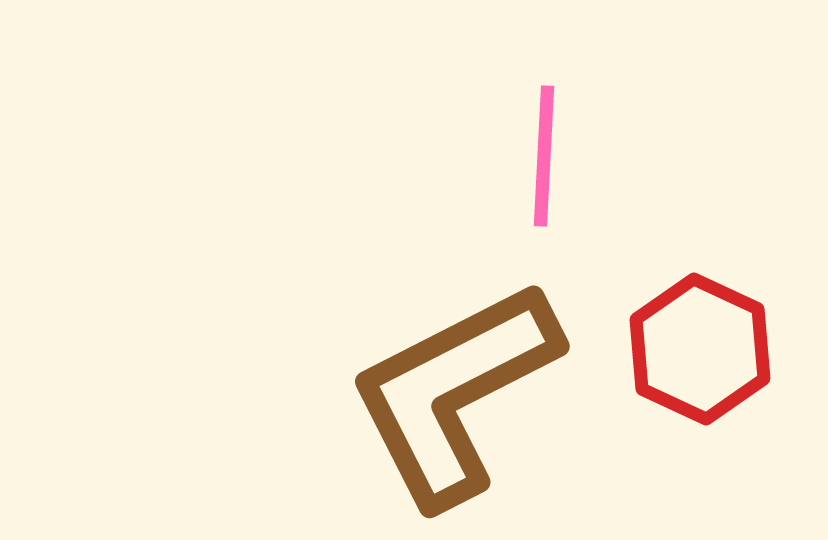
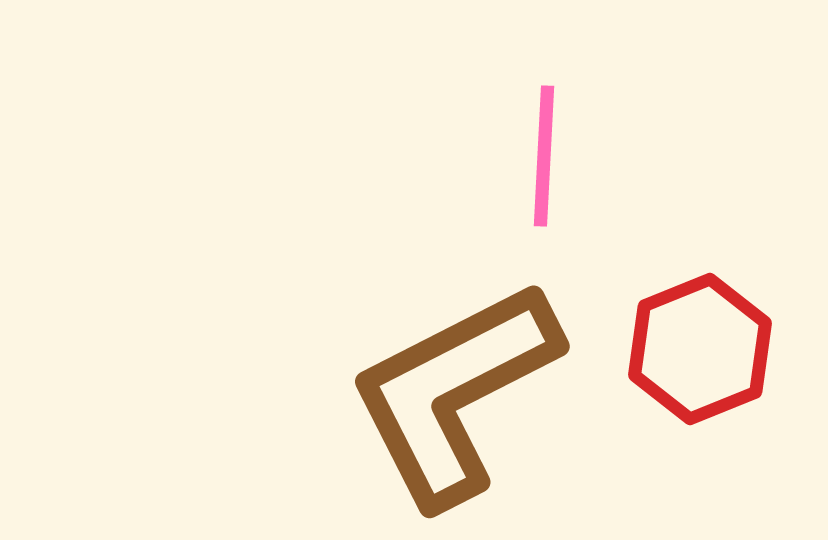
red hexagon: rotated 13 degrees clockwise
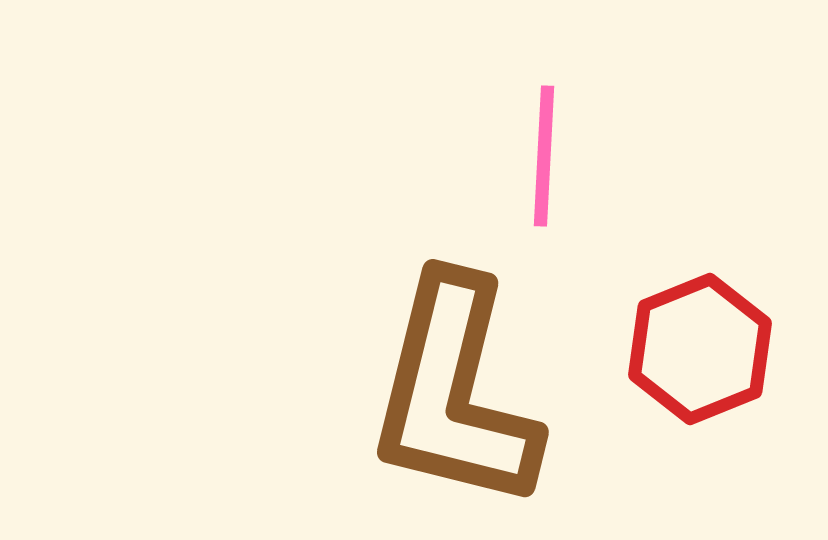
brown L-shape: rotated 49 degrees counterclockwise
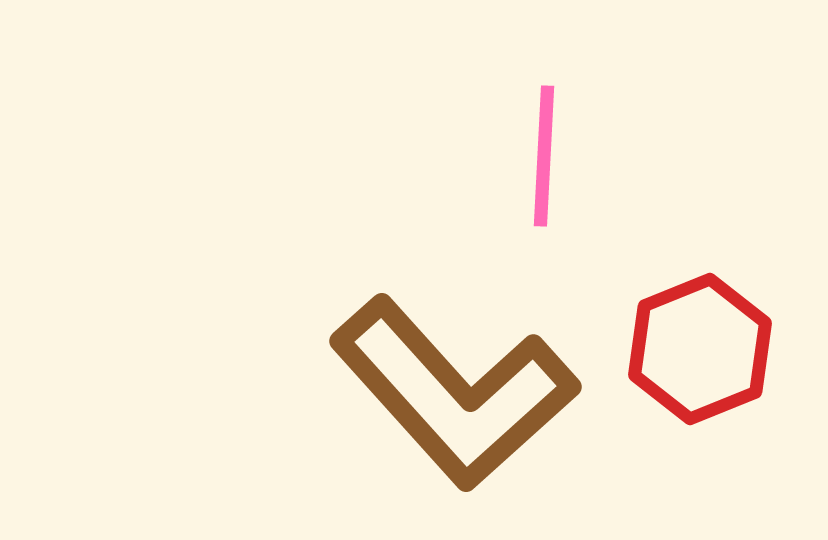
brown L-shape: rotated 56 degrees counterclockwise
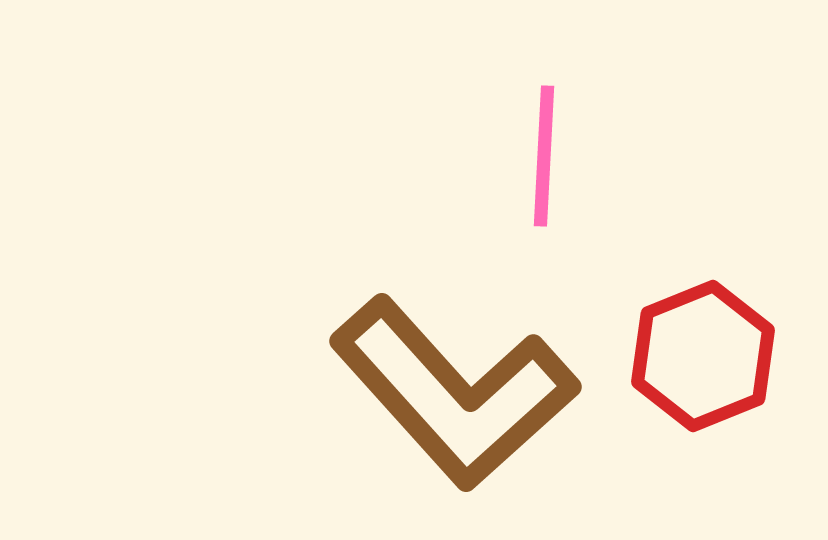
red hexagon: moved 3 px right, 7 px down
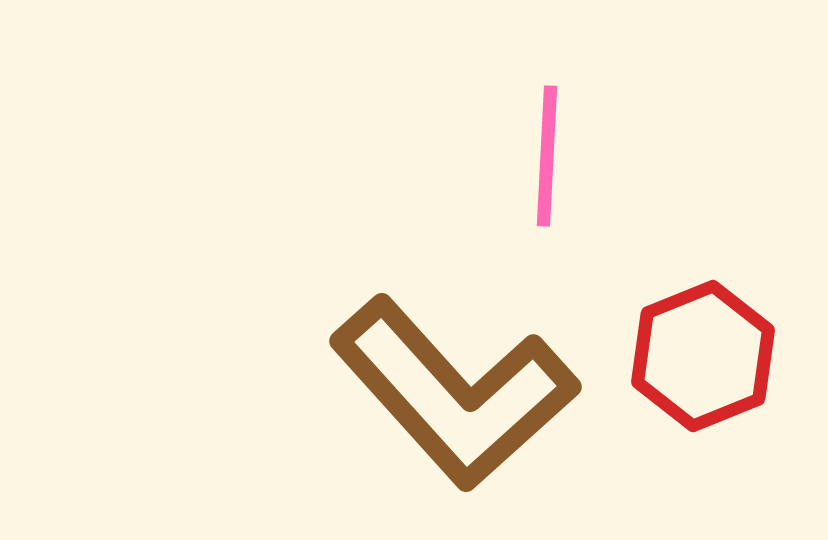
pink line: moved 3 px right
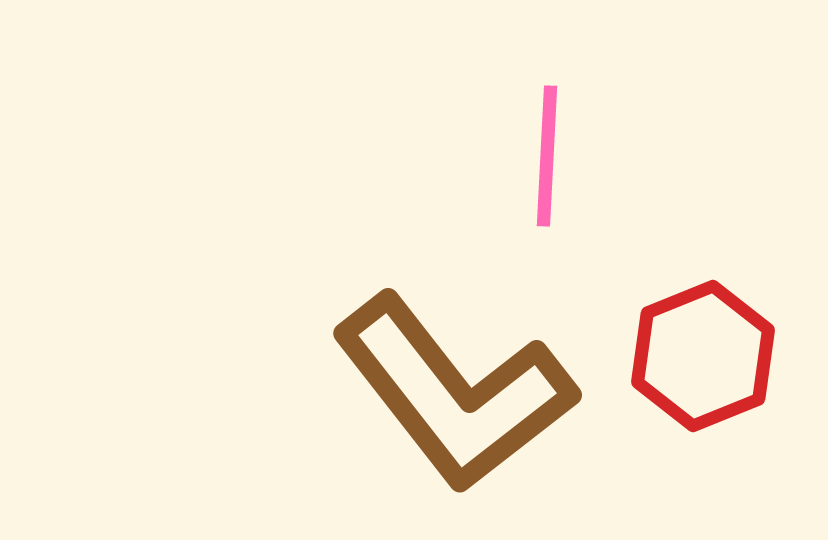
brown L-shape: rotated 4 degrees clockwise
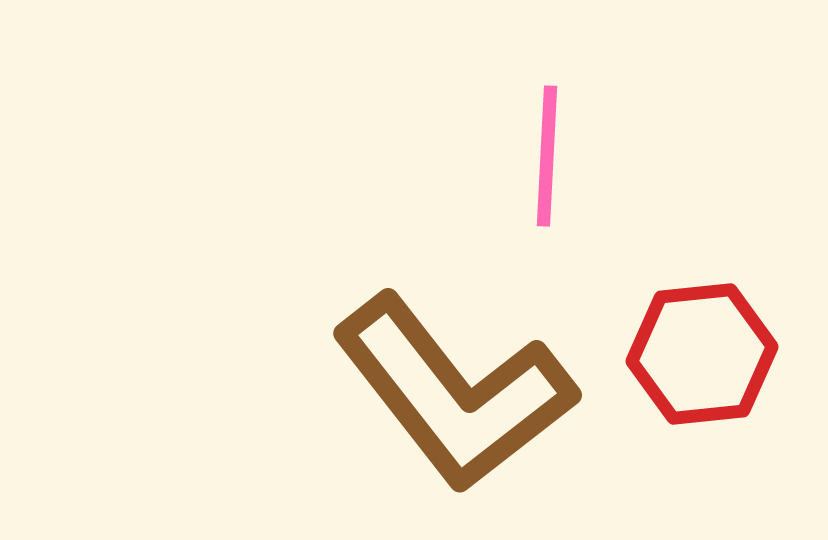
red hexagon: moved 1 px left, 2 px up; rotated 16 degrees clockwise
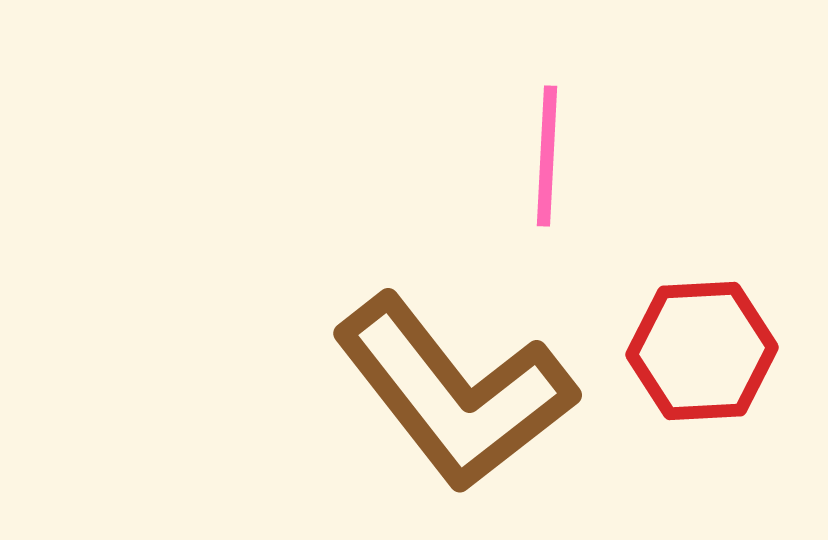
red hexagon: moved 3 px up; rotated 3 degrees clockwise
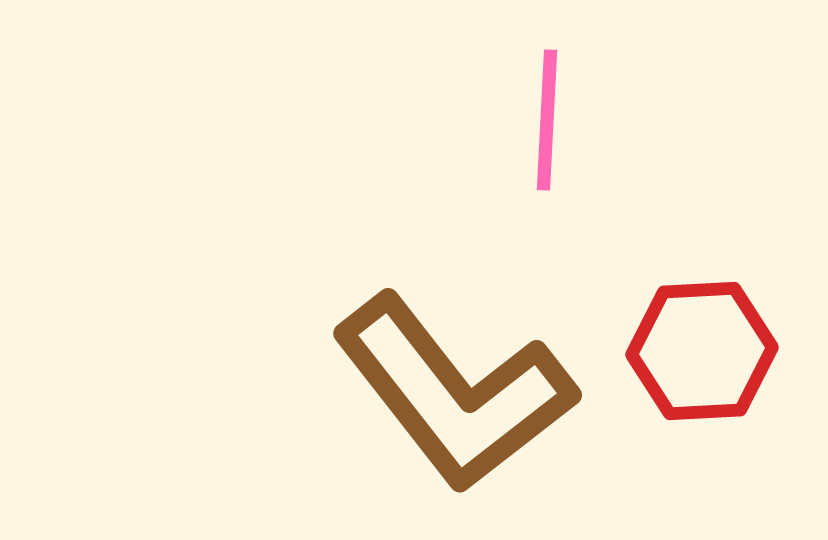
pink line: moved 36 px up
